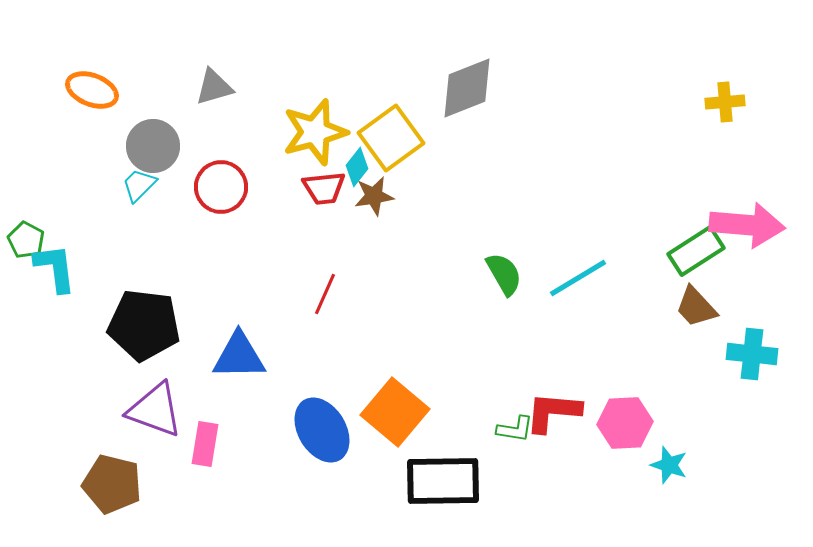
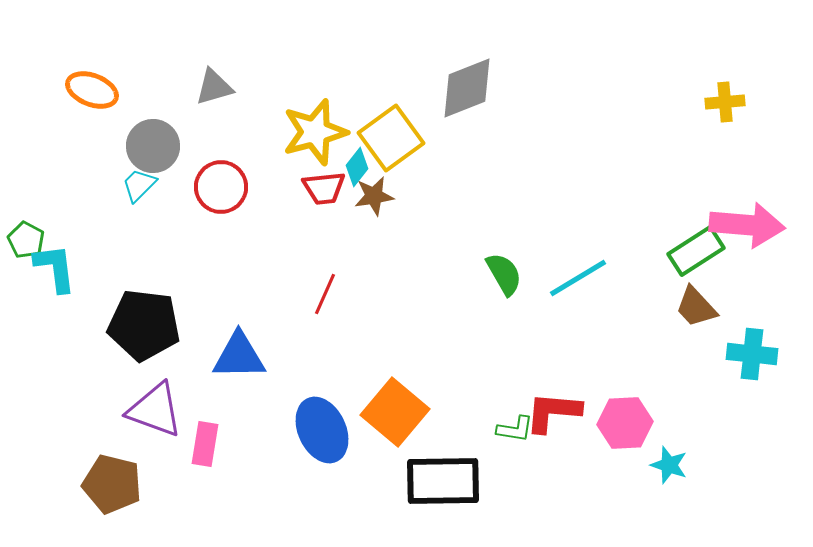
blue ellipse: rotated 6 degrees clockwise
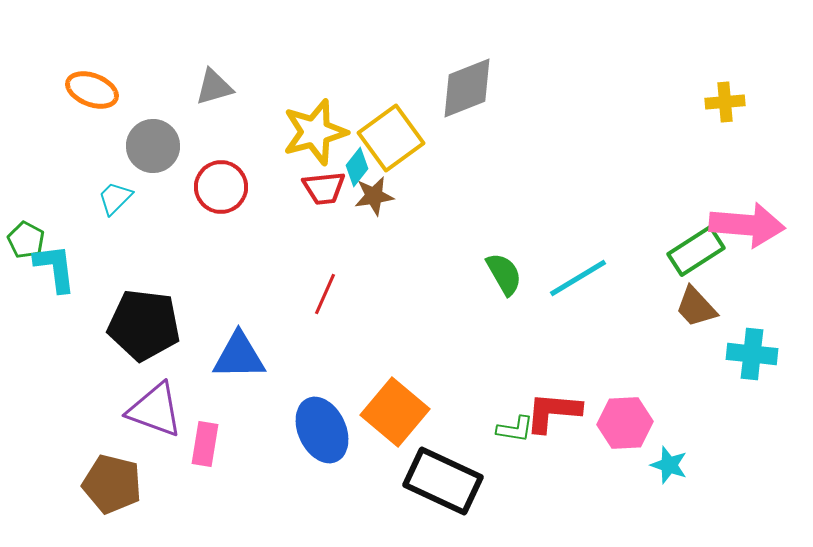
cyan trapezoid: moved 24 px left, 13 px down
black rectangle: rotated 26 degrees clockwise
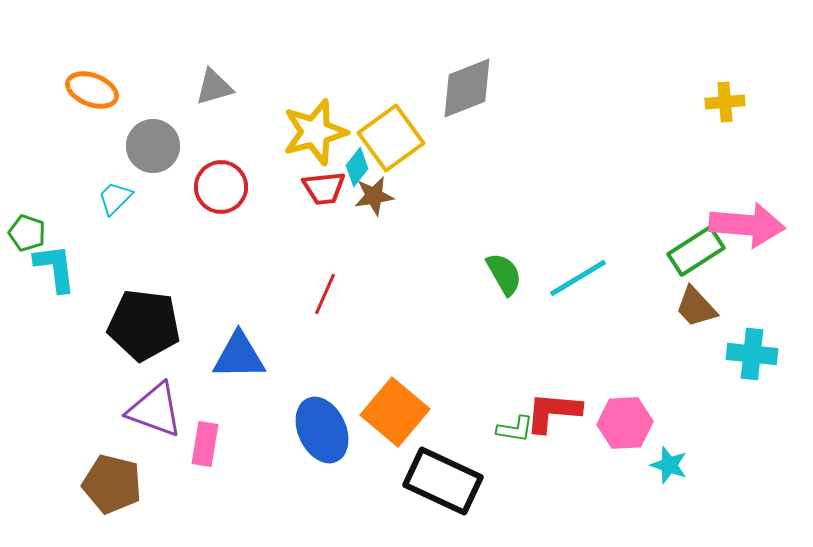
green pentagon: moved 1 px right, 7 px up; rotated 9 degrees counterclockwise
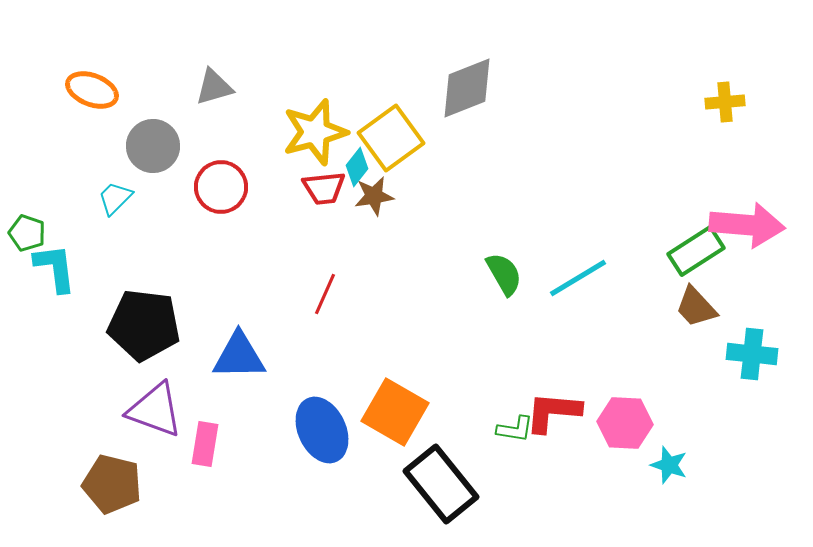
orange square: rotated 10 degrees counterclockwise
pink hexagon: rotated 6 degrees clockwise
black rectangle: moved 2 px left, 3 px down; rotated 26 degrees clockwise
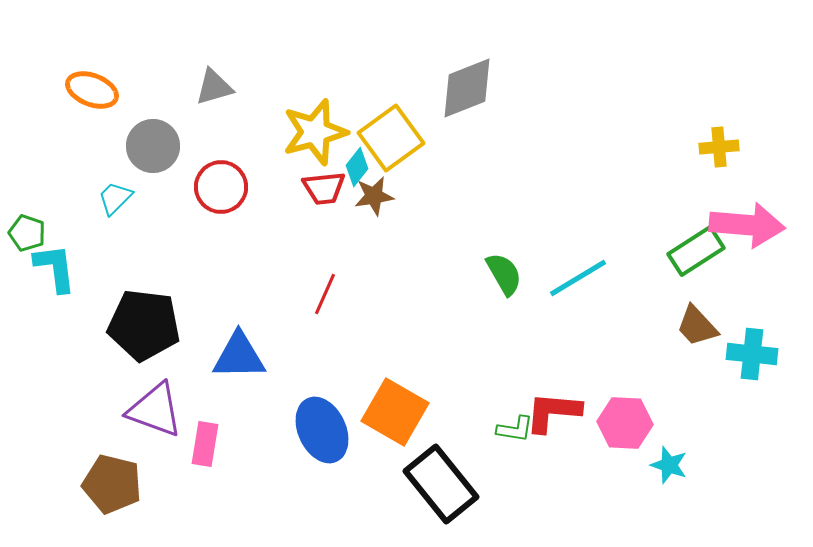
yellow cross: moved 6 px left, 45 px down
brown trapezoid: moved 1 px right, 19 px down
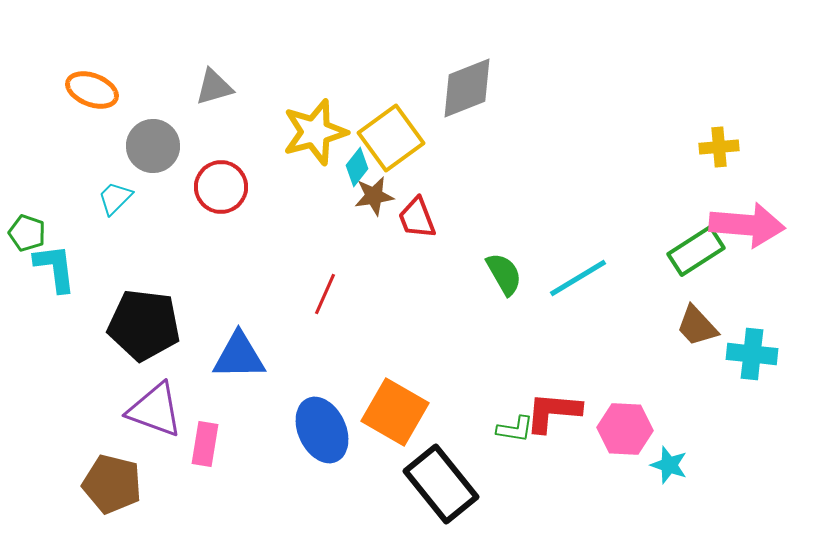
red trapezoid: moved 93 px right, 30 px down; rotated 75 degrees clockwise
pink hexagon: moved 6 px down
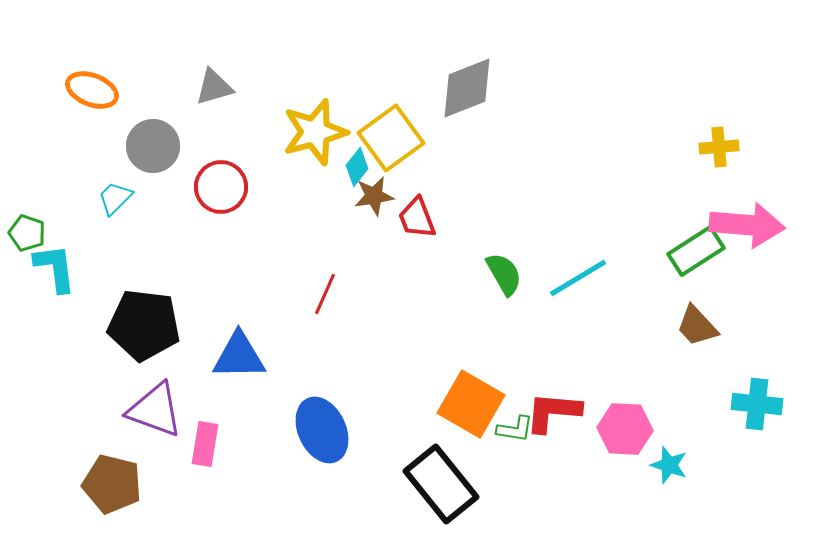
cyan cross: moved 5 px right, 50 px down
orange square: moved 76 px right, 8 px up
